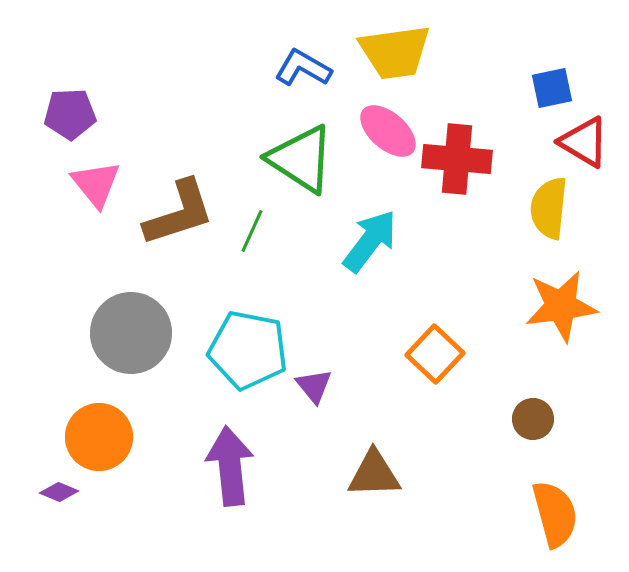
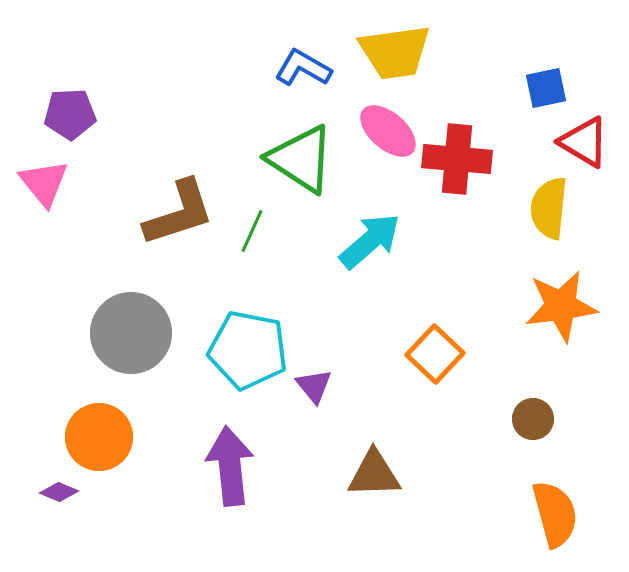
blue square: moved 6 px left
pink triangle: moved 52 px left, 1 px up
cyan arrow: rotated 12 degrees clockwise
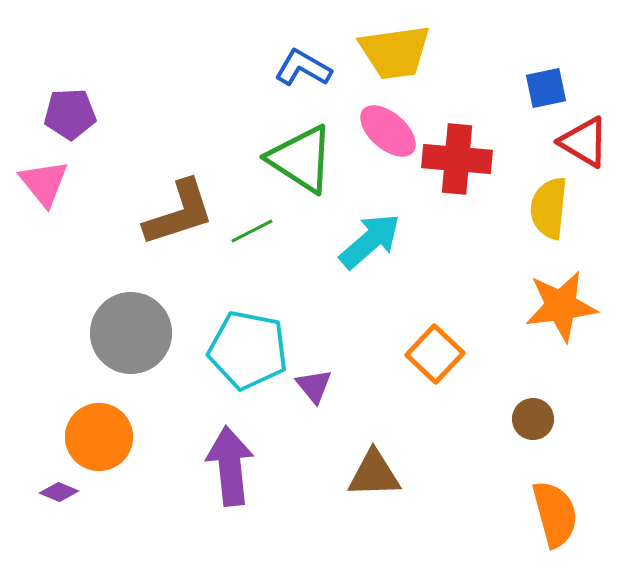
green line: rotated 39 degrees clockwise
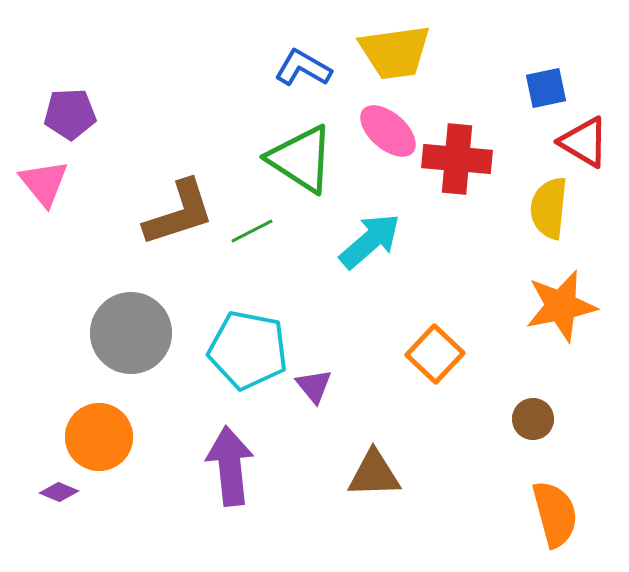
orange star: rotated 4 degrees counterclockwise
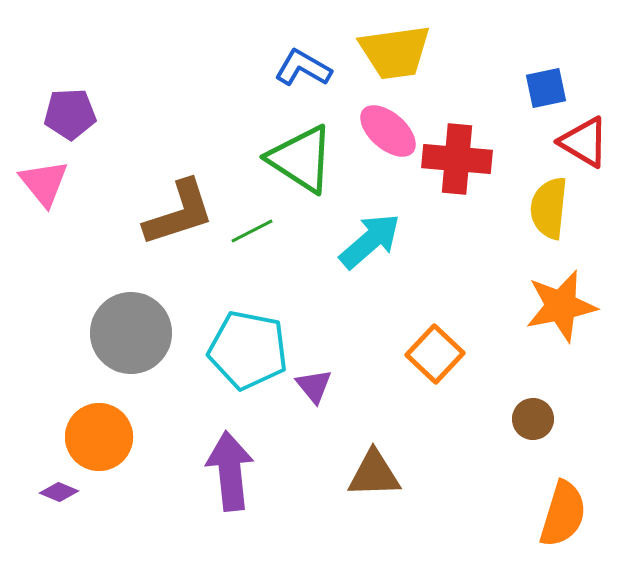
purple arrow: moved 5 px down
orange semicircle: moved 8 px right; rotated 32 degrees clockwise
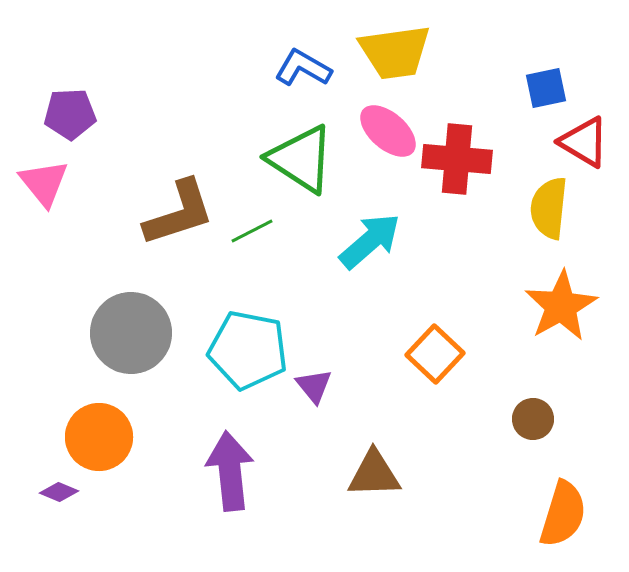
orange star: rotated 18 degrees counterclockwise
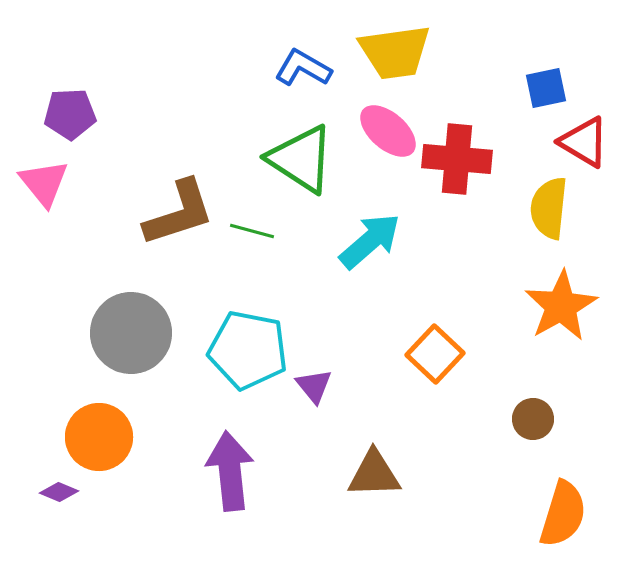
green line: rotated 42 degrees clockwise
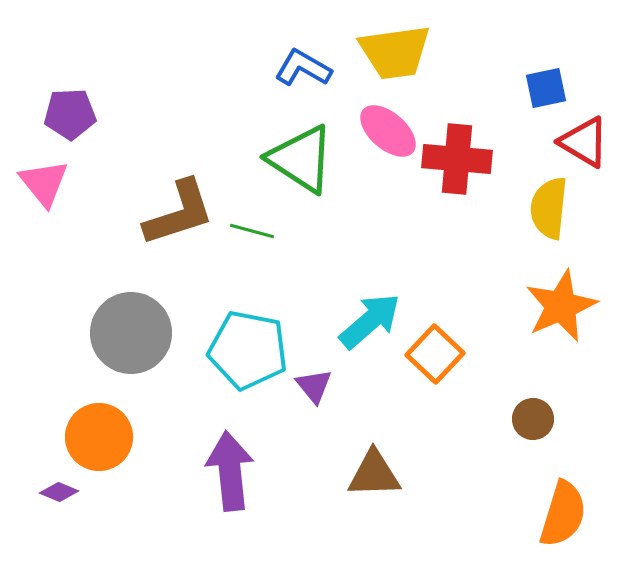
cyan arrow: moved 80 px down
orange star: rotated 6 degrees clockwise
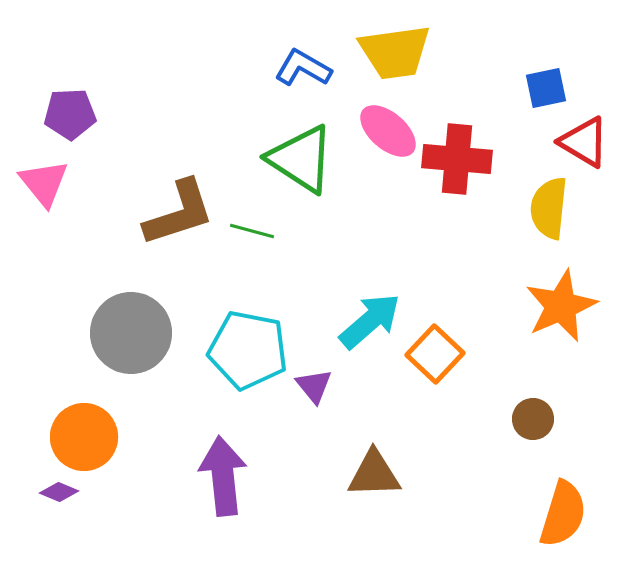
orange circle: moved 15 px left
purple arrow: moved 7 px left, 5 px down
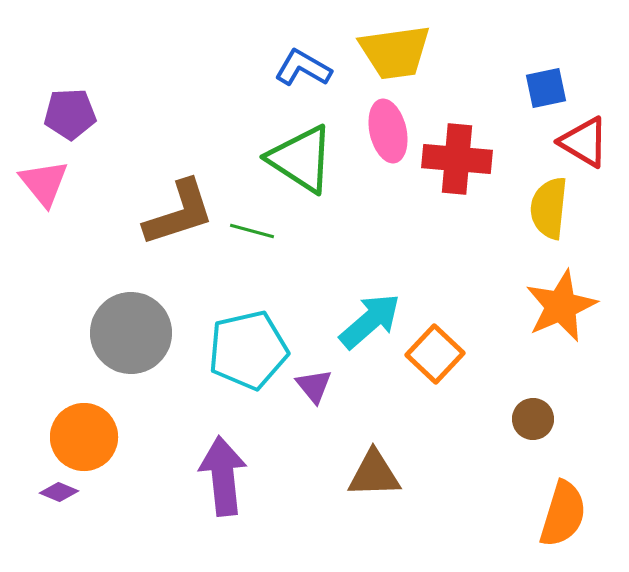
pink ellipse: rotated 36 degrees clockwise
cyan pentagon: rotated 24 degrees counterclockwise
